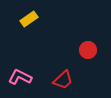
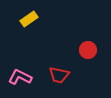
red trapezoid: moved 4 px left, 5 px up; rotated 55 degrees clockwise
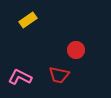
yellow rectangle: moved 1 px left, 1 px down
red circle: moved 12 px left
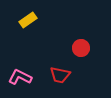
red circle: moved 5 px right, 2 px up
red trapezoid: moved 1 px right
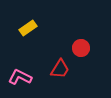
yellow rectangle: moved 8 px down
red trapezoid: moved 6 px up; rotated 70 degrees counterclockwise
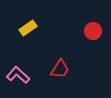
red circle: moved 12 px right, 17 px up
pink L-shape: moved 2 px left, 2 px up; rotated 15 degrees clockwise
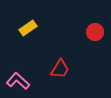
red circle: moved 2 px right, 1 px down
pink L-shape: moved 6 px down
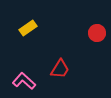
red circle: moved 2 px right, 1 px down
pink L-shape: moved 6 px right
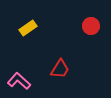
red circle: moved 6 px left, 7 px up
pink L-shape: moved 5 px left
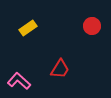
red circle: moved 1 px right
